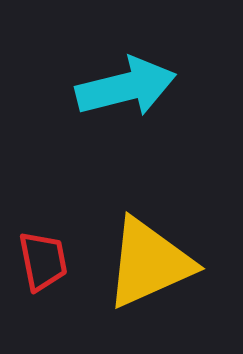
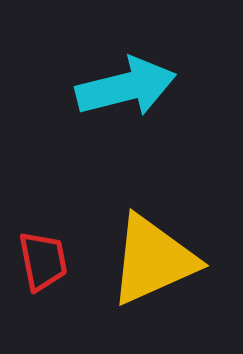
yellow triangle: moved 4 px right, 3 px up
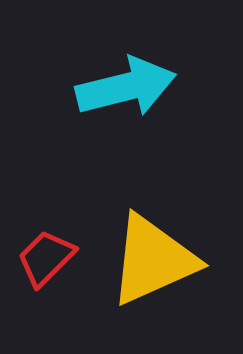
red trapezoid: moved 3 px right, 3 px up; rotated 124 degrees counterclockwise
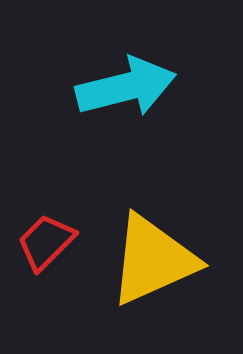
red trapezoid: moved 16 px up
